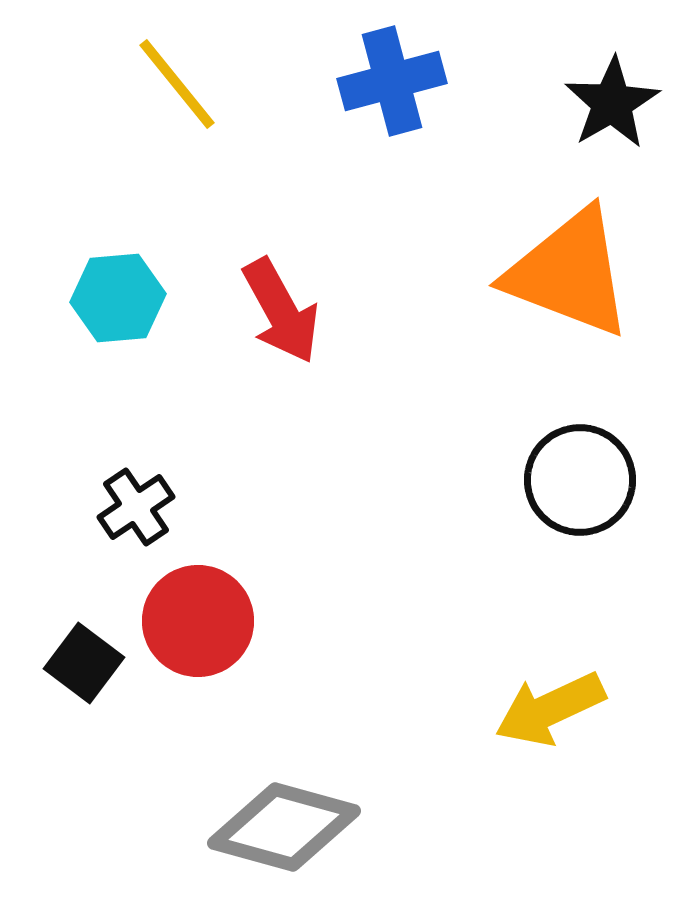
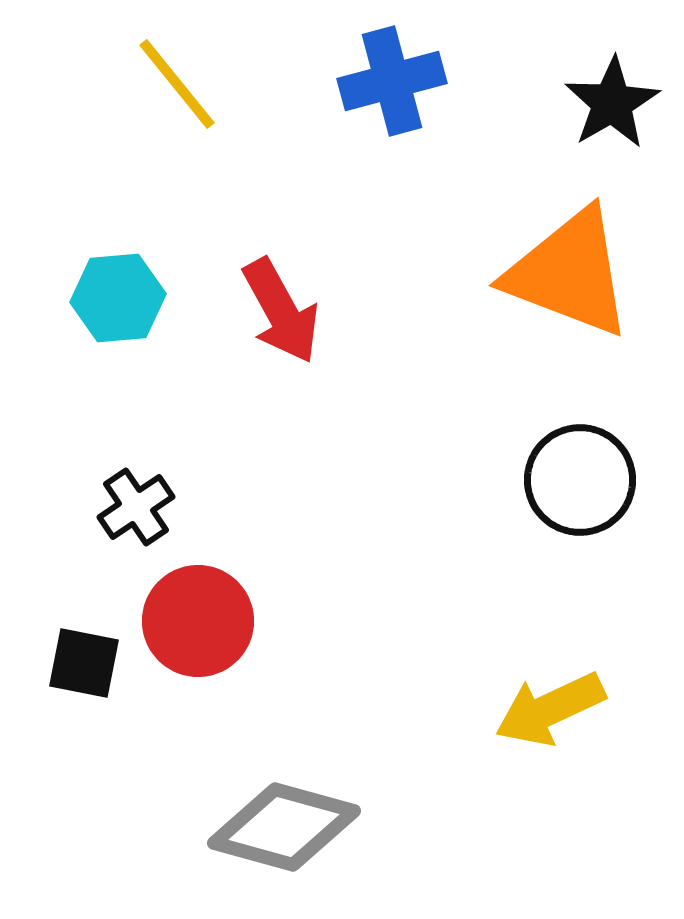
black square: rotated 26 degrees counterclockwise
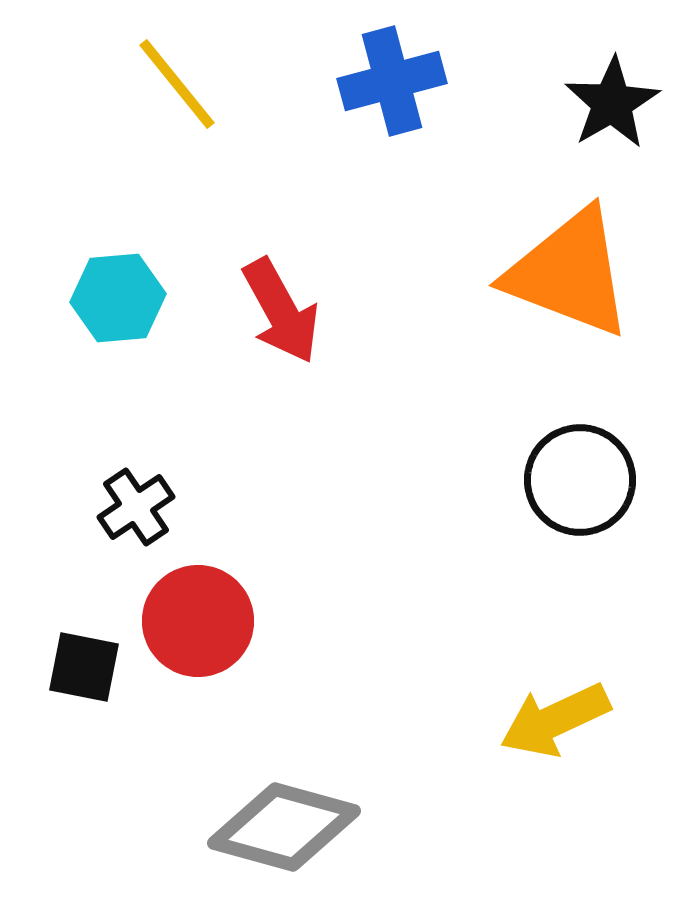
black square: moved 4 px down
yellow arrow: moved 5 px right, 11 px down
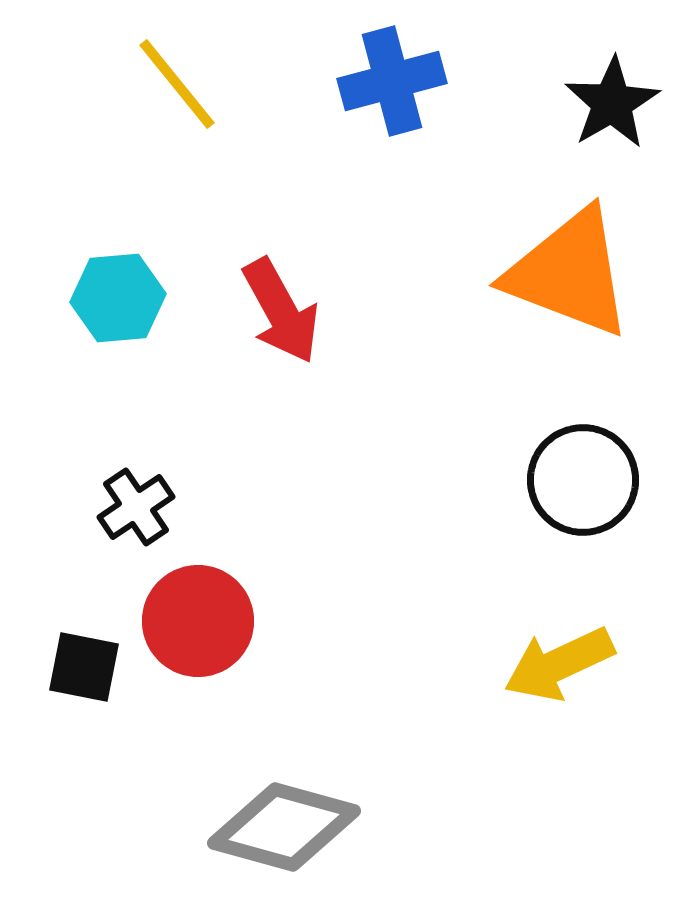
black circle: moved 3 px right
yellow arrow: moved 4 px right, 56 px up
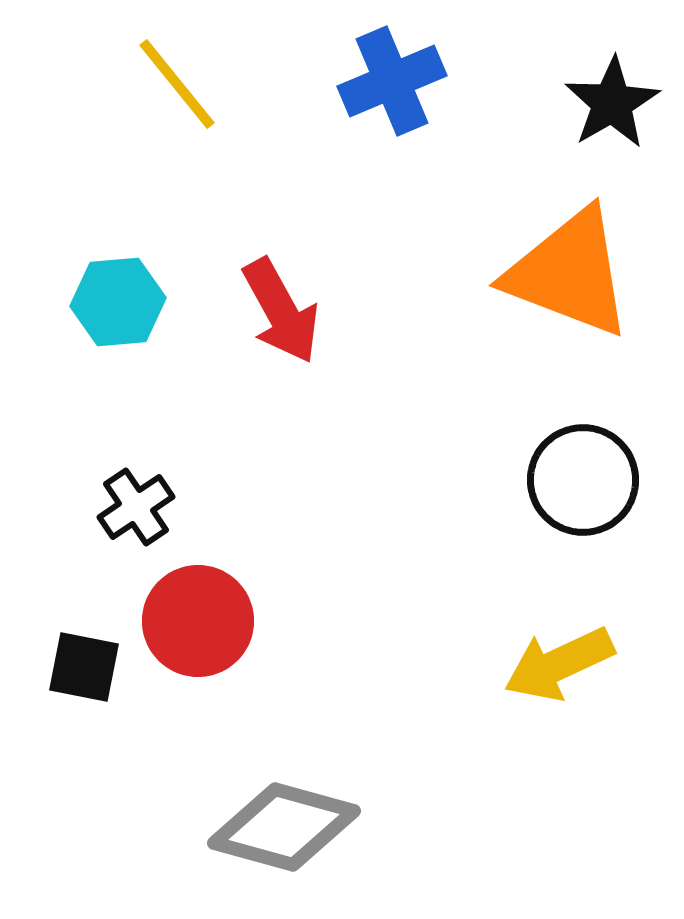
blue cross: rotated 8 degrees counterclockwise
cyan hexagon: moved 4 px down
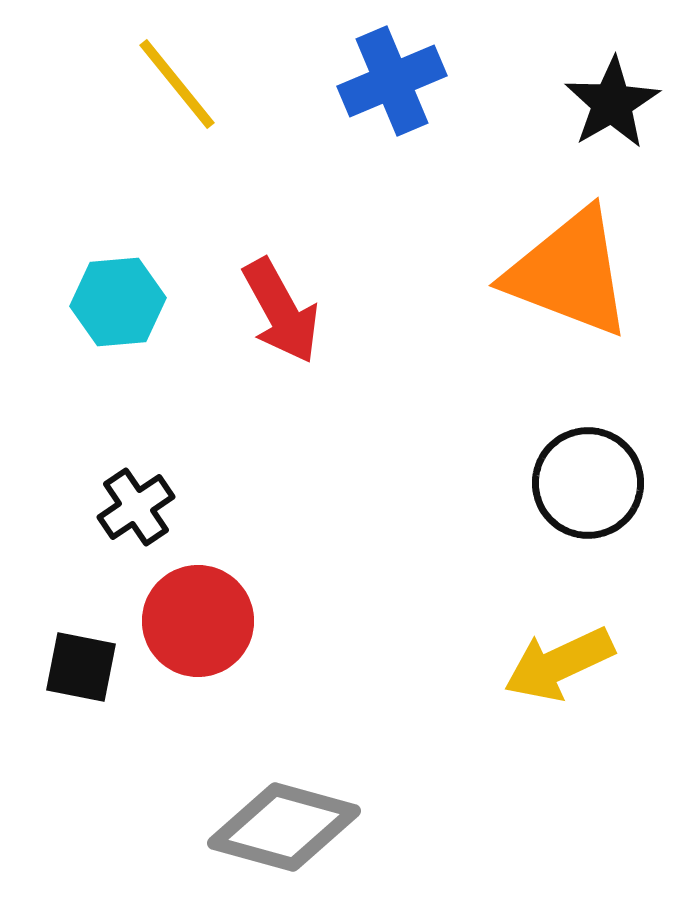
black circle: moved 5 px right, 3 px down
black square: moved 3 px left
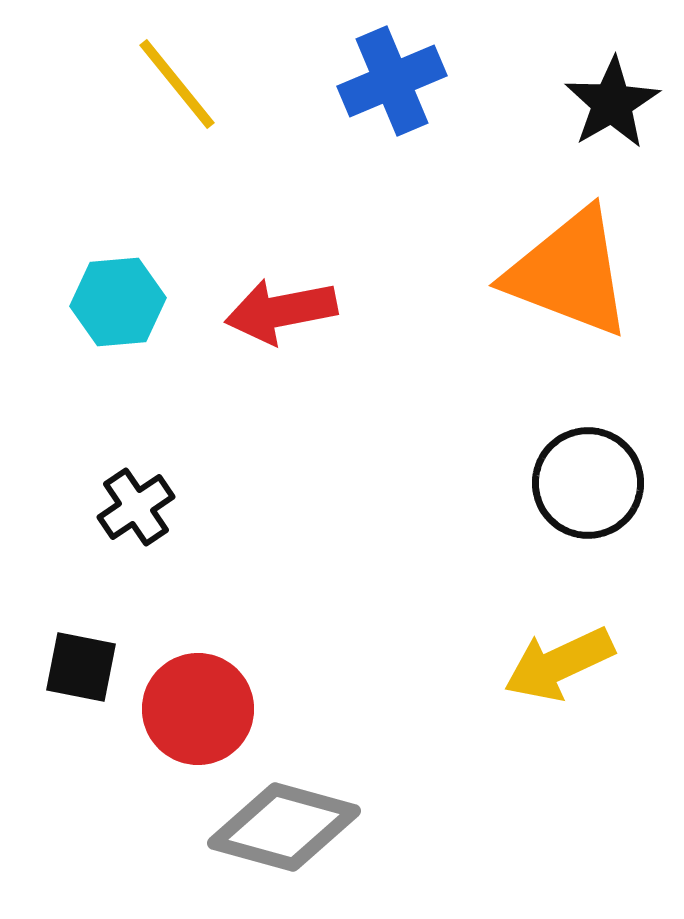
red arrow: rotated 108 degrees clockwise
red circle: moved 88 px down
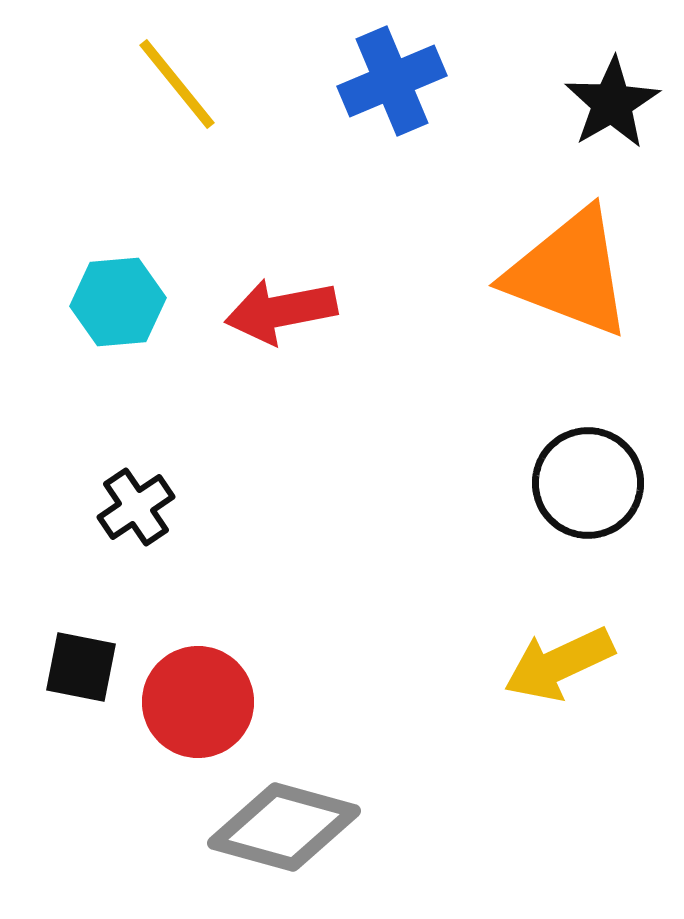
red circle: moved 7 px up
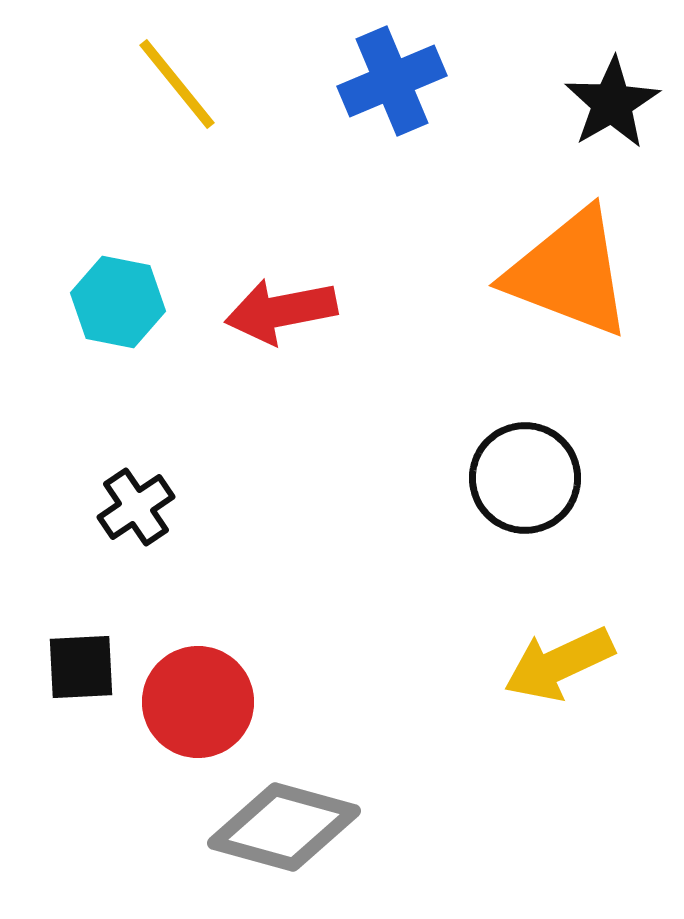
cyan hexagon: rotated 16 degrees clockwise
black circle: moved 63 px left, 5 px up
black square: rotated 14 degrees counterclockwise
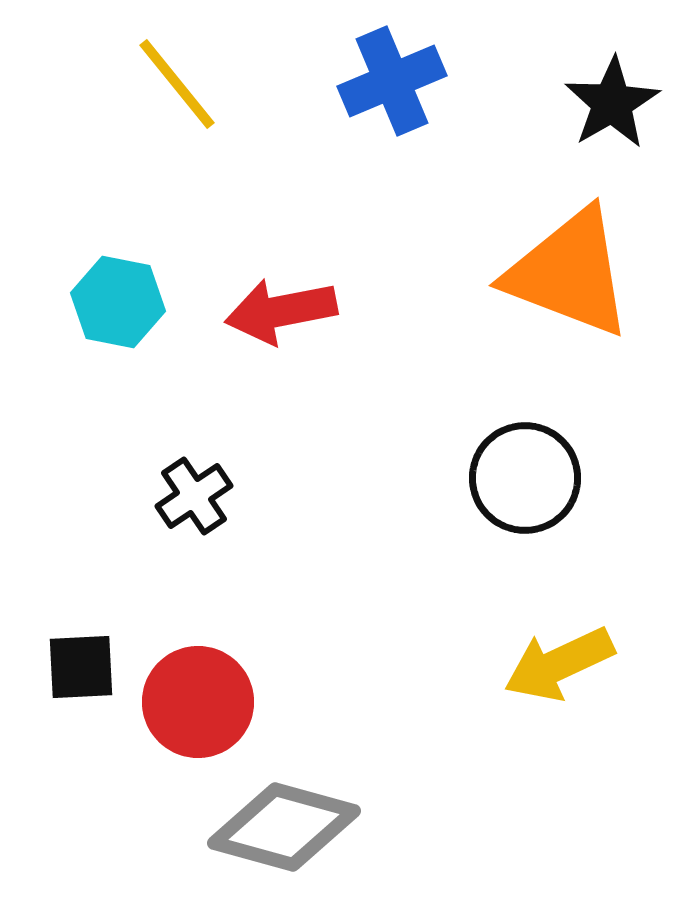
black cross: moved 58 px right, 11 px up
